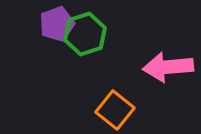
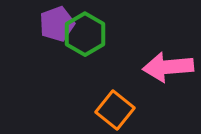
green hexagon: rotated 12 degrees counterclockwise
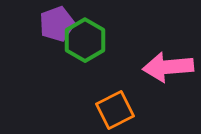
green hexagon: moved 6 px down
orange square: rotated 24 degrees clockwise
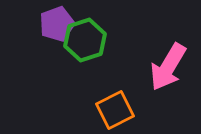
green hexagon: rotated 12 degrees clockwise
pink arrow: rotated 54 degrees counterclockwise
